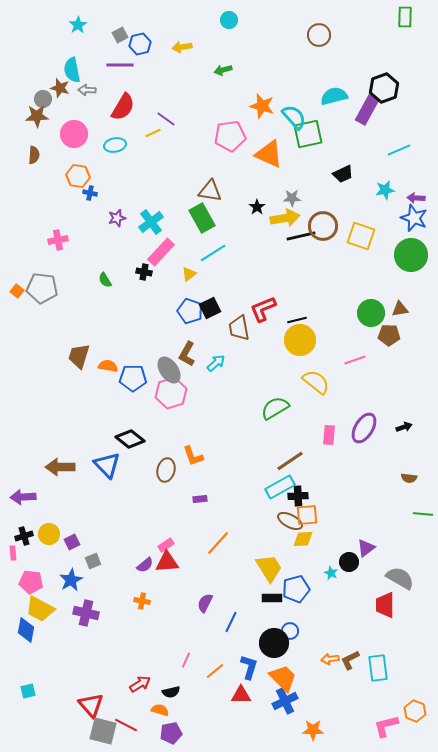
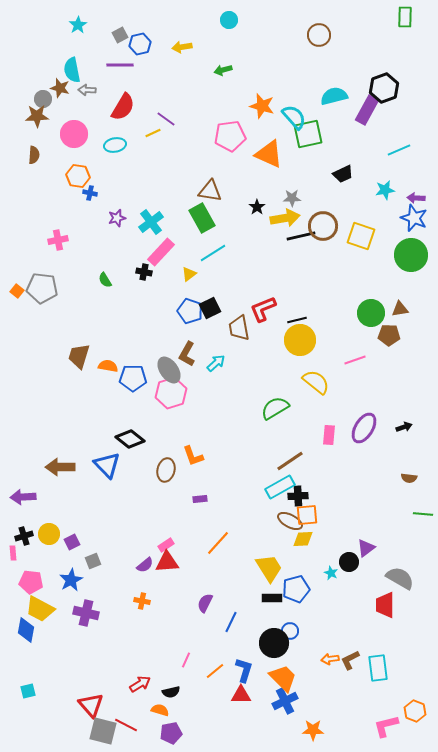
blue L-shape at (249, 667): moved 5 px left, 3 px down
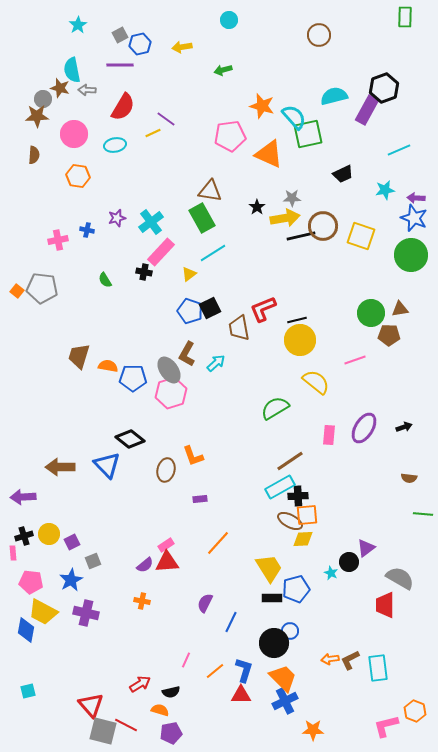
blue cross at (90, 193): moved 3 px left, 37 px down
yellow trapezoid at (40, 609): moved 3 px right, 3 px down
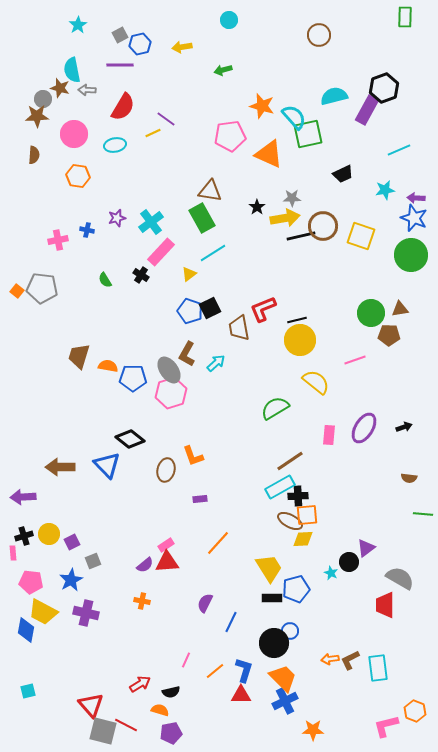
black cross at (144, 272): moved 3 px left, 3 px down; rotated 21 degrees clockwise
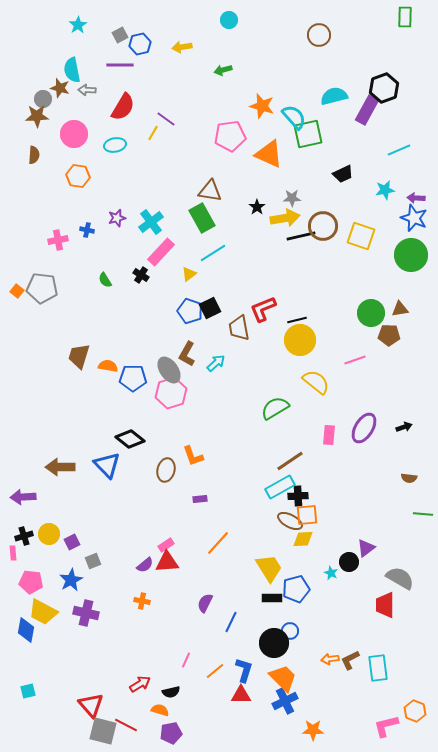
yellow line at (153, 133): rotated 35 degrees counterclockwise
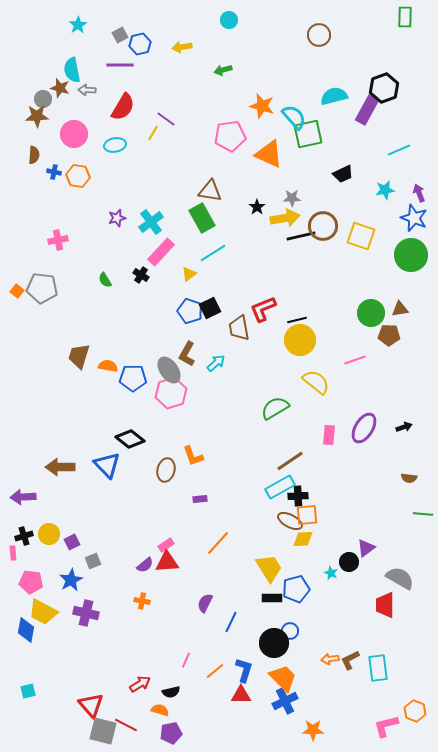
purple arrow at (416, 198): moved 3 px right, 5 px up; rotated 66 degrees clockwise
blue cross at (87, 230): moved 33 px left, 58 px up
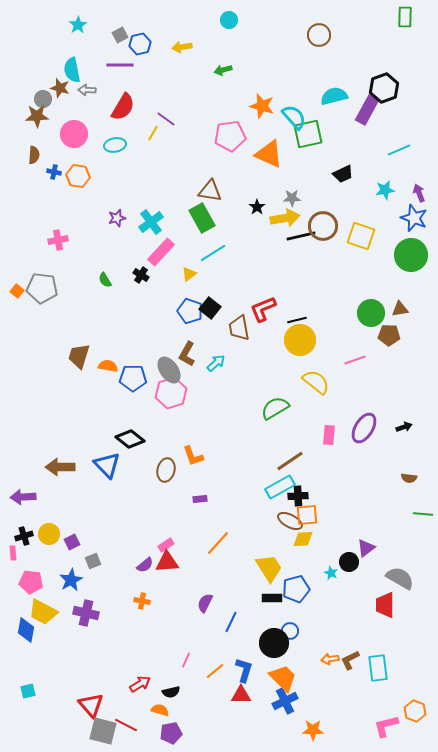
black square at (210, 308): rotated 25 degrees counterclockwise
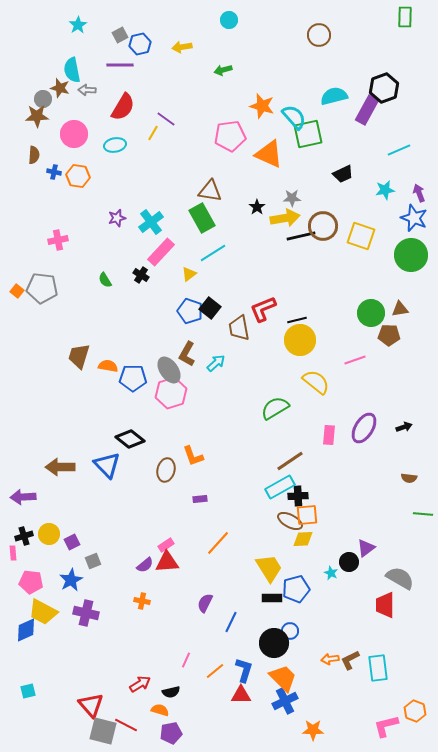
blue diamond at (26, 630): rotated 55 degrees clockwise
